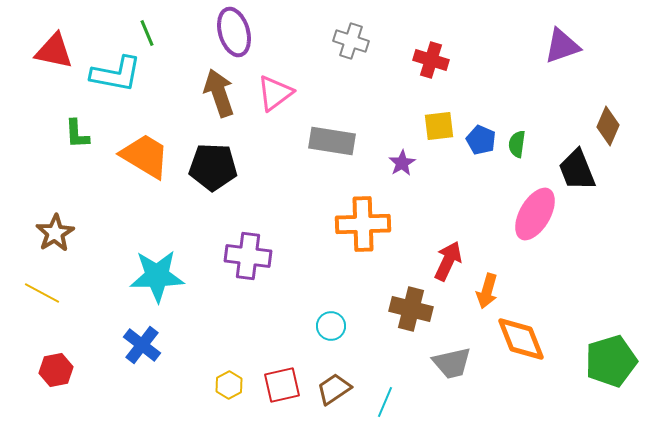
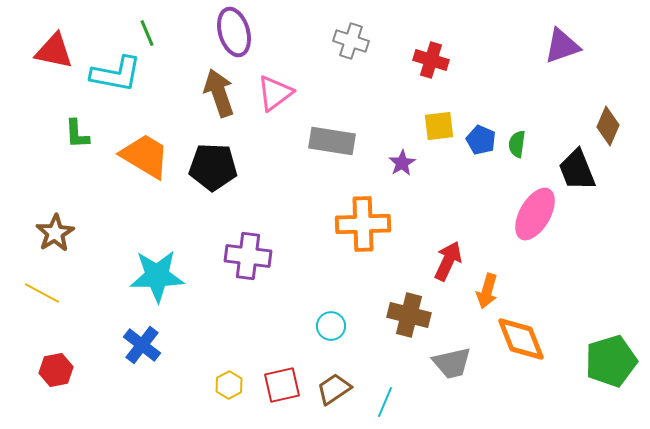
brown cross: moved 2 px left, 6 px down
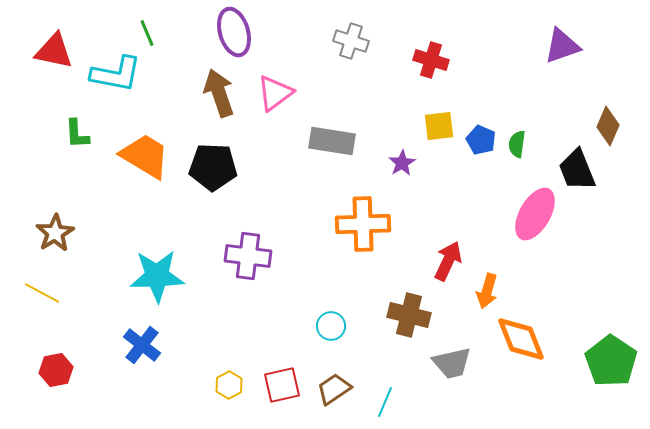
green pentagon: rotated 21 degrees counterclockwise
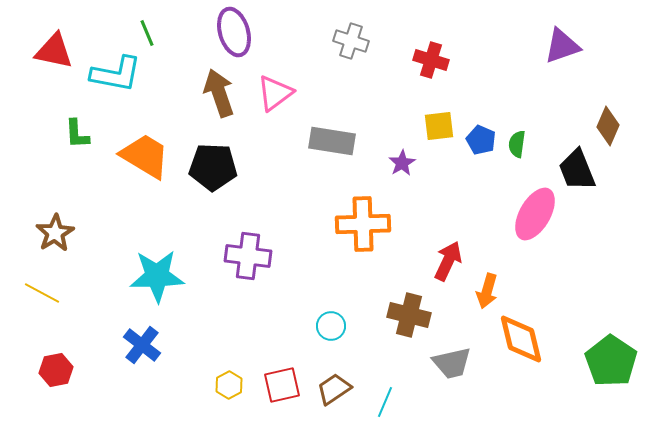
orange diamond: rotated 8 degrees clockwise
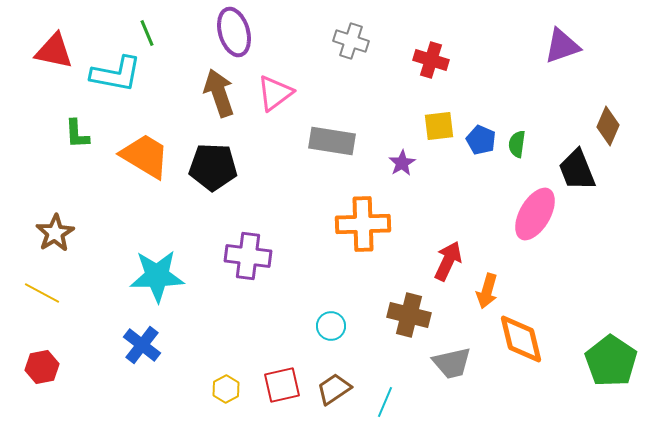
red hexagon: moved 14 px left, 3 px up
yellow hexagon: moved 3 px left, 4 px down
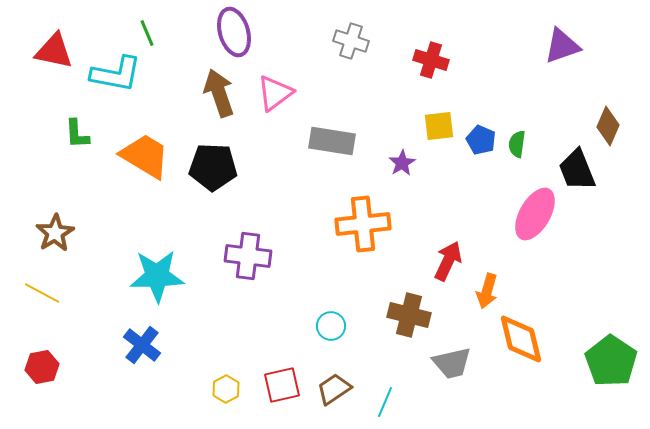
orange cross: rotated 4 degrees counterclockwise
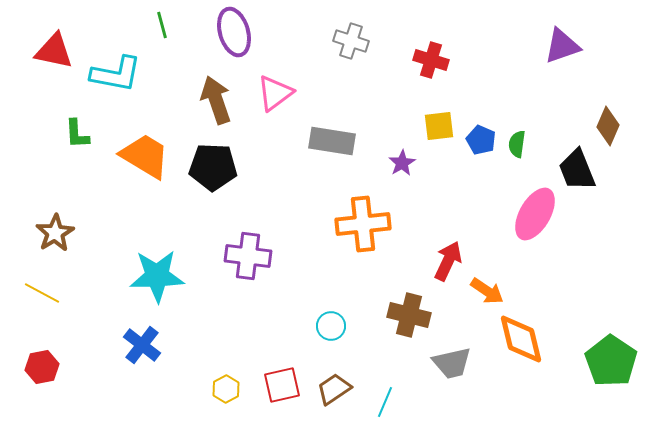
green line: moved 15 px right, 8 px up; rotated 8 degrees clockwise
brown arrow: moved 3 px left, 7 px down
orange arrow: rotated 72 degrees counterclockwise
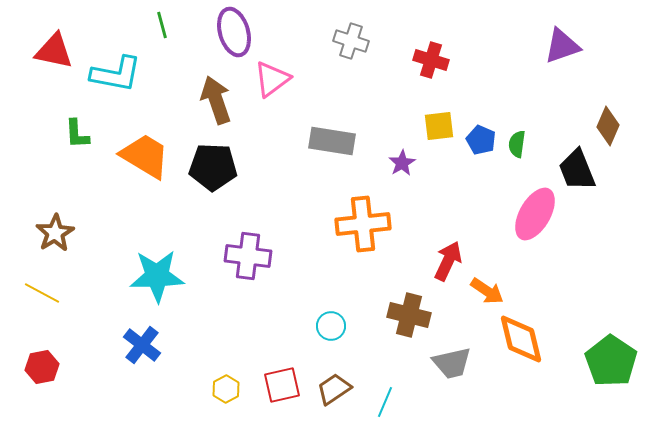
pink triangle: moved 3 px left, 14 px up
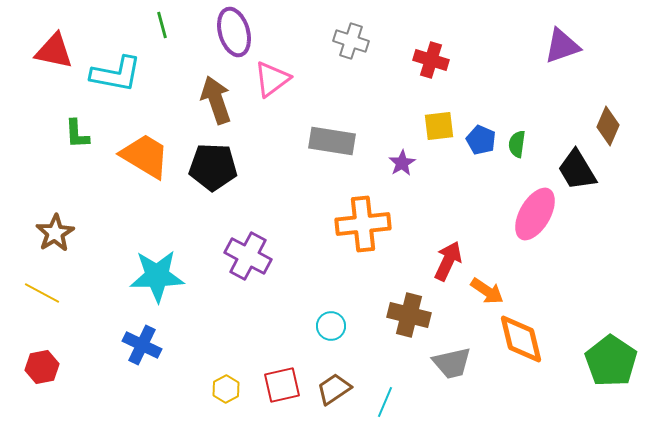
black trapezoid: rotated 9 degrees counterclockwise
purple cross: rotated 21 degrees clockwise
blue cross: rotated 12 degrees counterclockwise
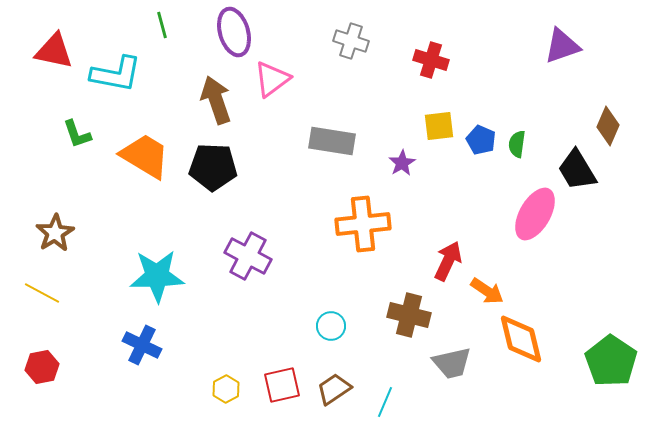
green L-shape: rotated 16 degrees counterclockwise
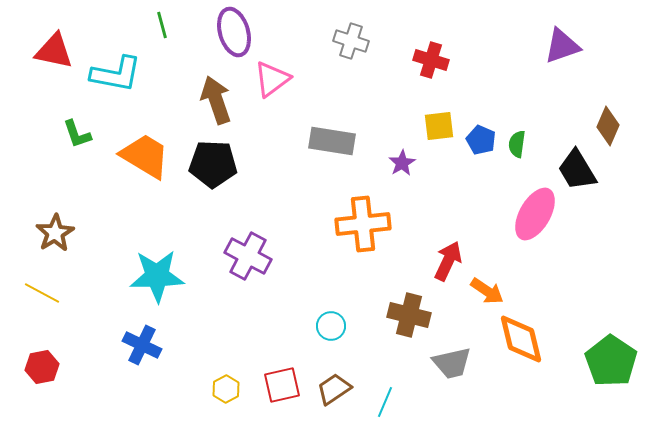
black pentagon: moved 3 px up
